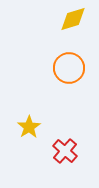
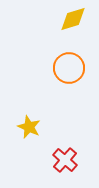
yellow star: rotated 15 degrees counterclockwise
red cross: moved 9 px down
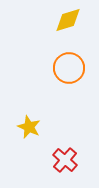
yellow diamond: moved 5 px left, 1 px down
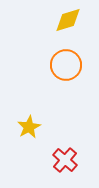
orange circle: moved 3 px left, 3 px up
yellow star: rotated 20 degrees clockwise
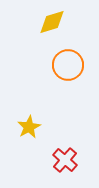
yellow diamond: moved 16 px left, 2 px down
orange circle: moved 2 px right
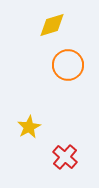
yellow diamond: moved 3 px down
red cross: moved 3 px up
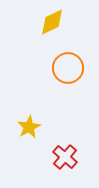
yellow diamond: moved 3 px up; rotated 8 degrees counterclockwise
orange circle: moved 3 px down
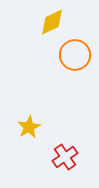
orange circle: moved 7 px right, 13 px up
red cross: rotated 15 degrees clockwise
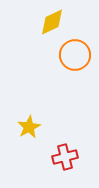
red cross: rotated 20 degrees clockwise
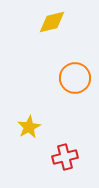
yellow diamond: rotated 12 degrees clockwise
orange circle: moved 23 px down
